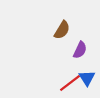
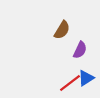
blue triangle: moved 1 px left; rotated 30 degrees clockwise
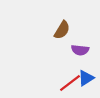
purple semicircle: rotated 72 degrees clockwise
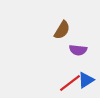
purple semicircle: moved 2 px left
blue triangle: moved 2 px down
